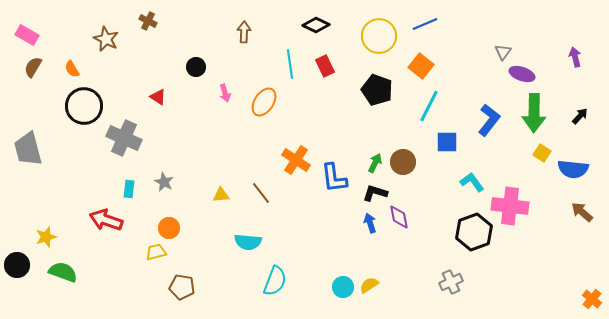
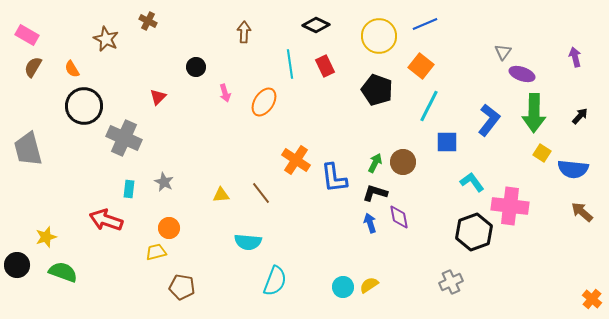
red triangle at (158, 97): rotated 42 degrees clockwise
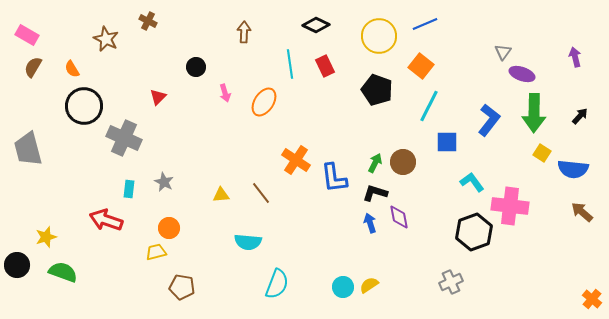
cyan semicircle at (275, 281): moved 2 px right, 3 px down
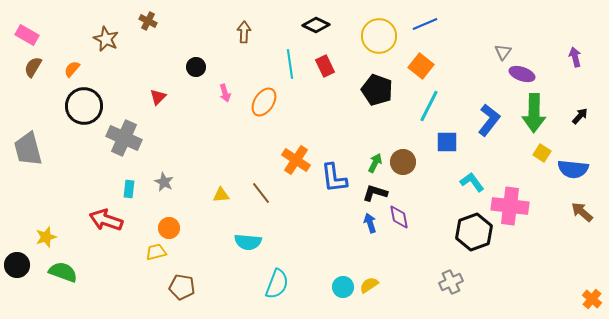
orange semicircle at (72, 69): rotated 72 degrees clockwise
